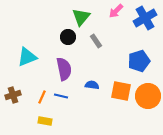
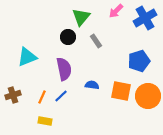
blue line: rotated 56 degrees counterclockwise
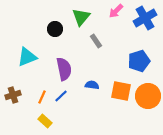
black circle: moved 13 px left, 8 px up
yellow rectangle: rotated 32 degrees clockwise
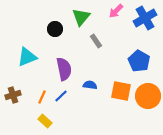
blue pentagon: rotated 25 degrees counterclockwise
blue semicircle: moved 2 px left
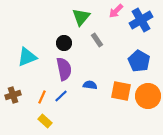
blue cross: moved 4 px left, 2 px down
black circle: moved 9 px right, 14 px down
gray rectangle: moved 1 px right, 1 px up
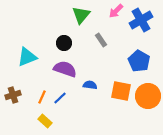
green triangle: moved 2 px up
gray rectangle: moved 4 px right
purple semicircle: moved 1 px right; rotated 60 degrees counterclockwise
blue line: moved 1 px left, 2 px down
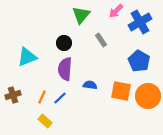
blue cross: moved 1 px left, 2 px down
purple semicircle: rotated 105 degrees counterclockwise
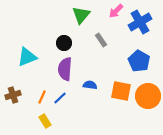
yellow rectangle: rotated 16 degrees clockwise
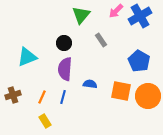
blue cross: moved 6 px up
blue semicircle: moved 1 px up
blue line: moved 3 px right, 1 px up; rotated 32 degrees counterclockwise
